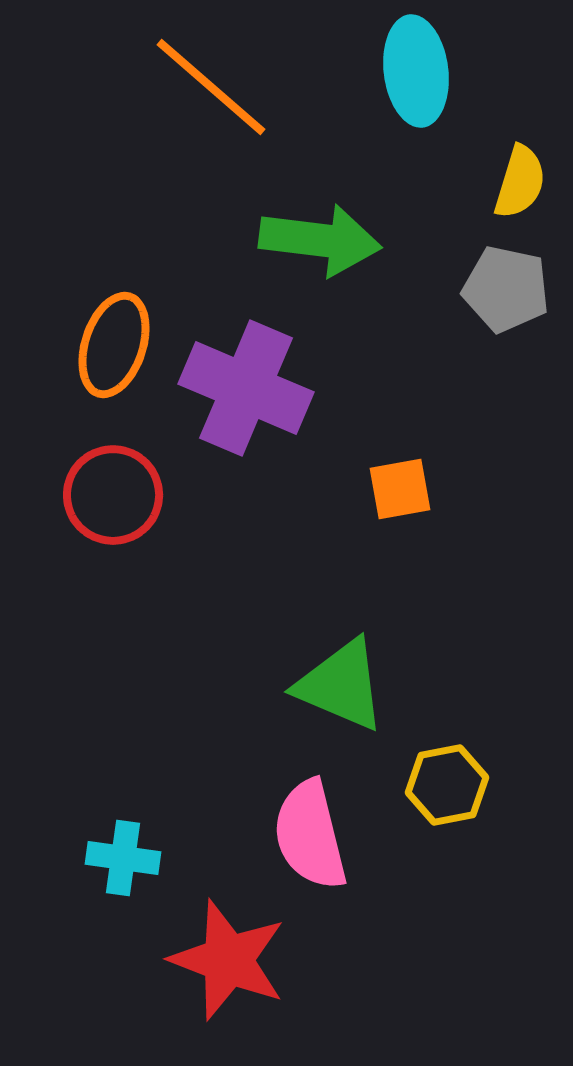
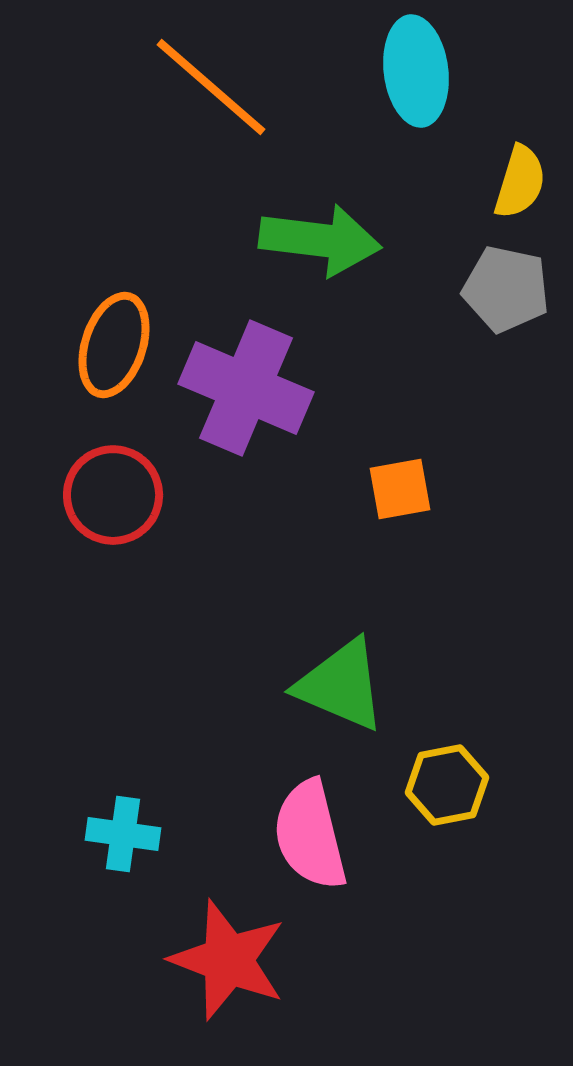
cyan cross: moved 24 px up
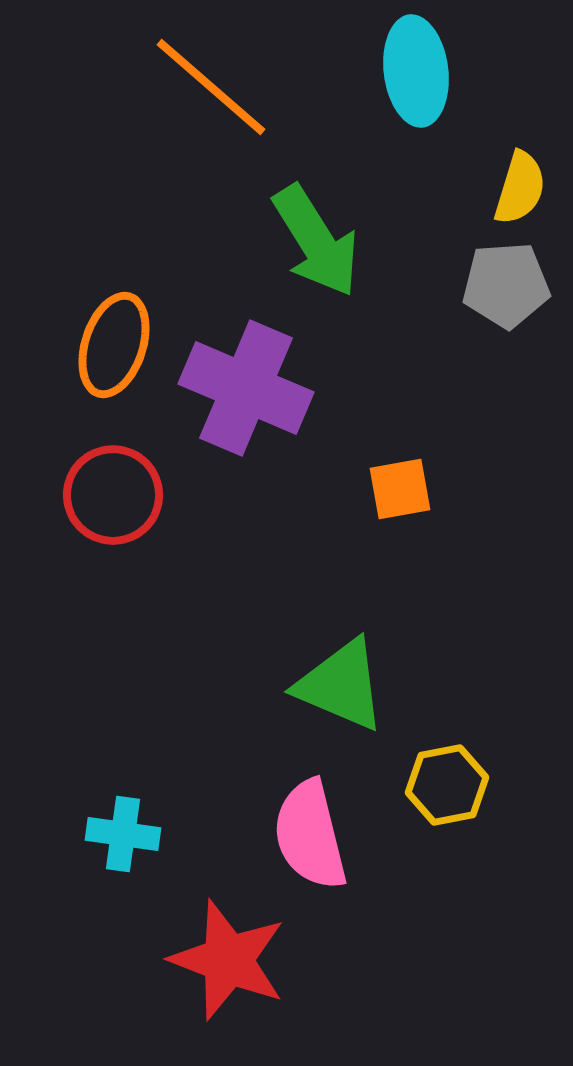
yellow semicircle: moved 6 px down
green arrow: moved 4 px left, 1 px down; rotated 51 degrees clockwise
gray pentagon: moved 4 px up; rotated 16 degrees counterclockwise
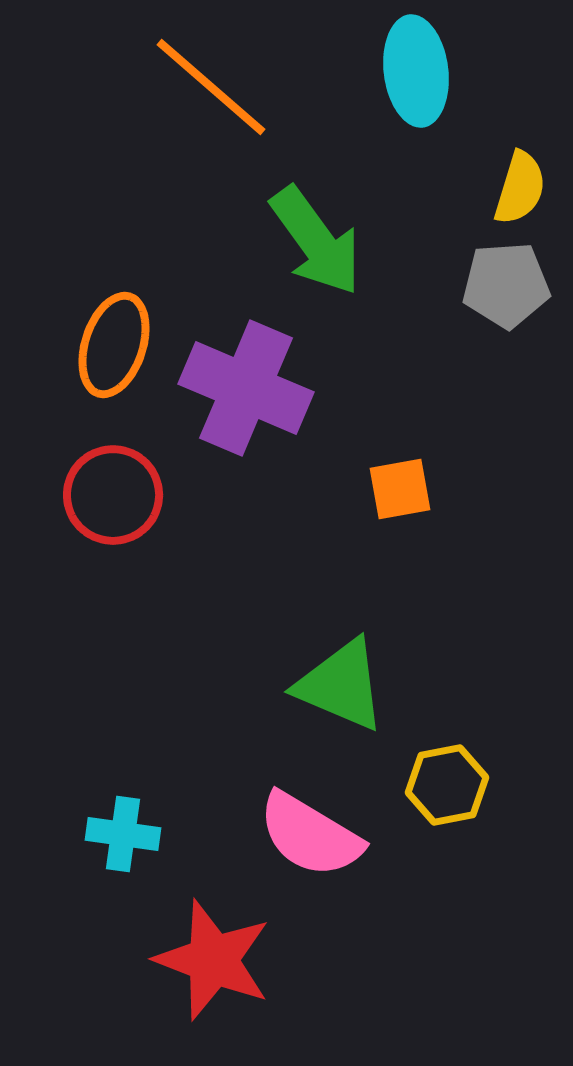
green arrow: rotated 4 degrees counterclockwise
pink semicircle: rotated 45 degrees counterclockwise
red star: moved 15 px left
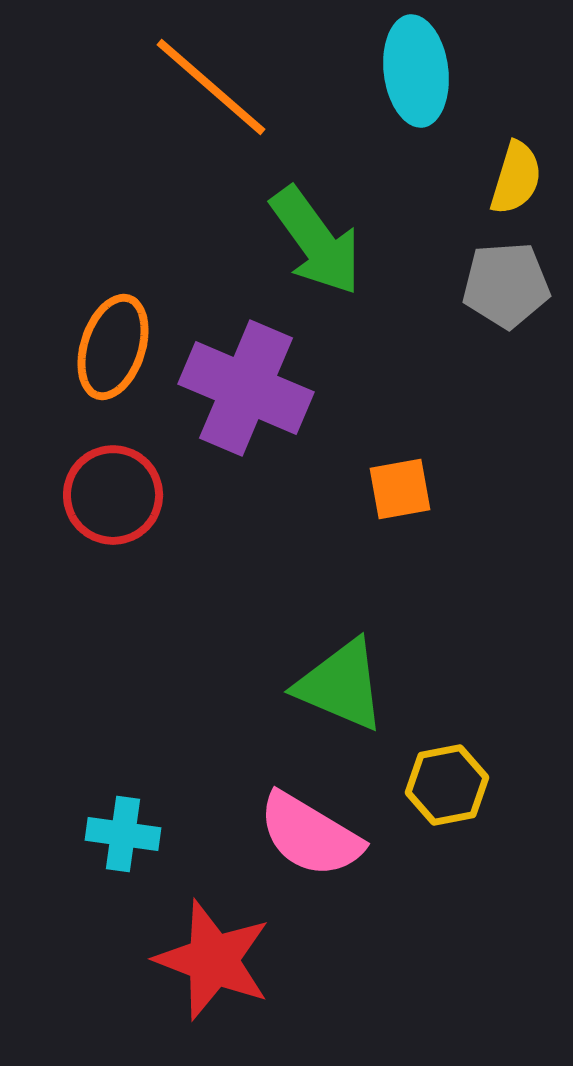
yellow semicircle: moved 4 px left, 10 px up
orange ellipse: moved 1 px left, 2 px down
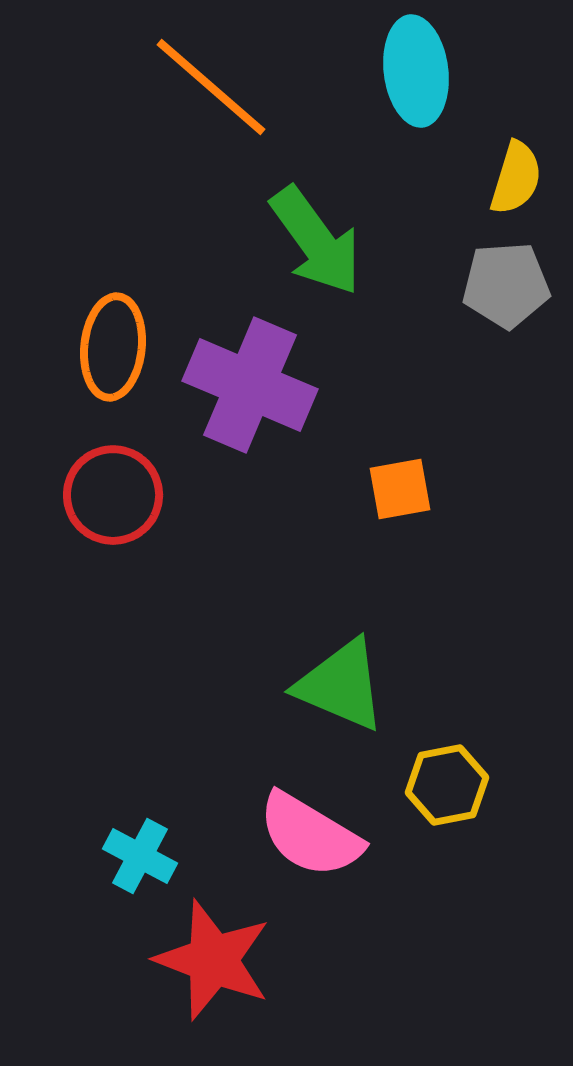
orange ellipse: rotated 12 degrees counterclockwise
purple cross: moved 4 px right, 3 px up
cyan cross: moved 17 px right, 22 px down; rotated 20 degrees clockwise
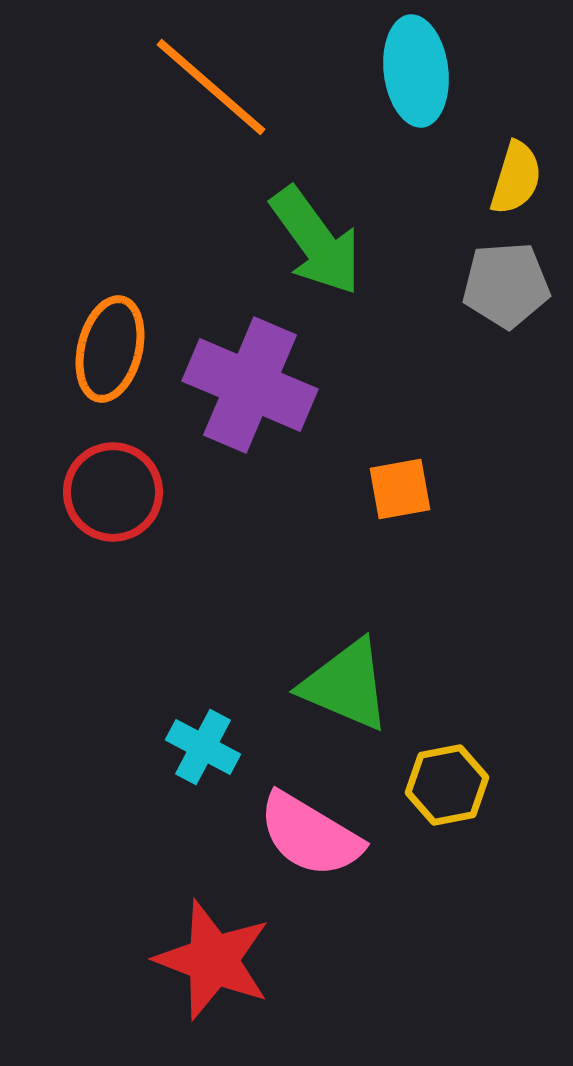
orange ellipse: moved 3 px left, 2 px down; rotated 8 degrees clockwise
red circle: moved 3 px up
green triangle: moved 5 px right
cyan cross: moved 63 px right, 109 px up
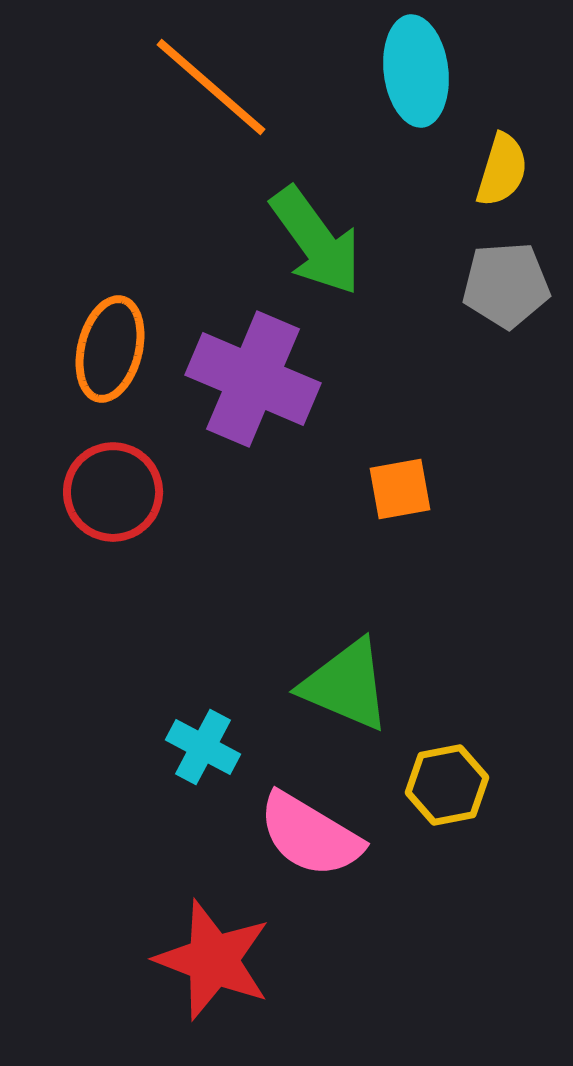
yellow semicircle: moved 14 px left, 8 px up
purple cross: moved 3 px right, 6 px up
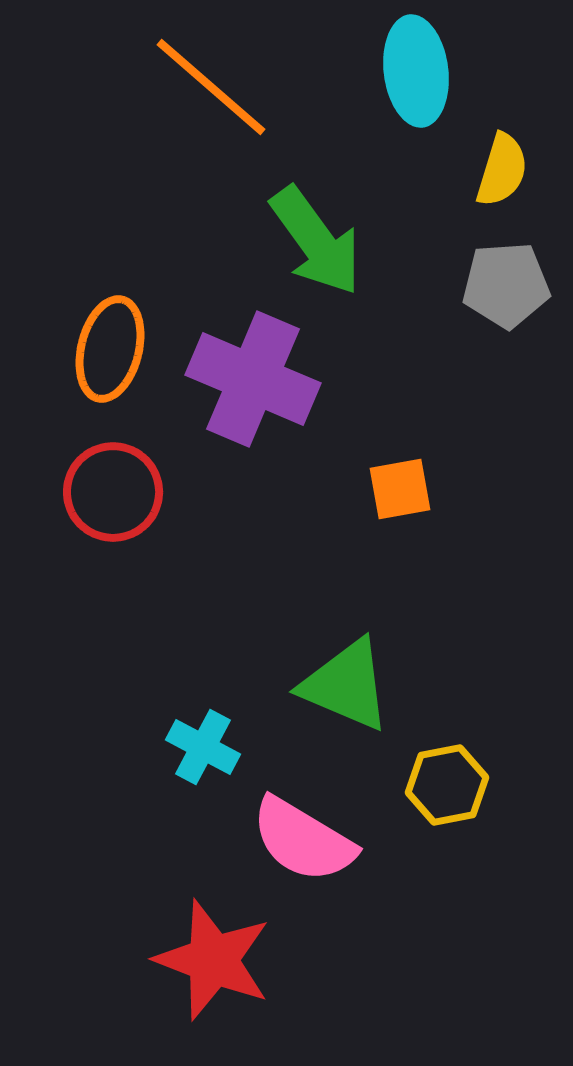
pink semicircle: moved 7 px left, 5 px down
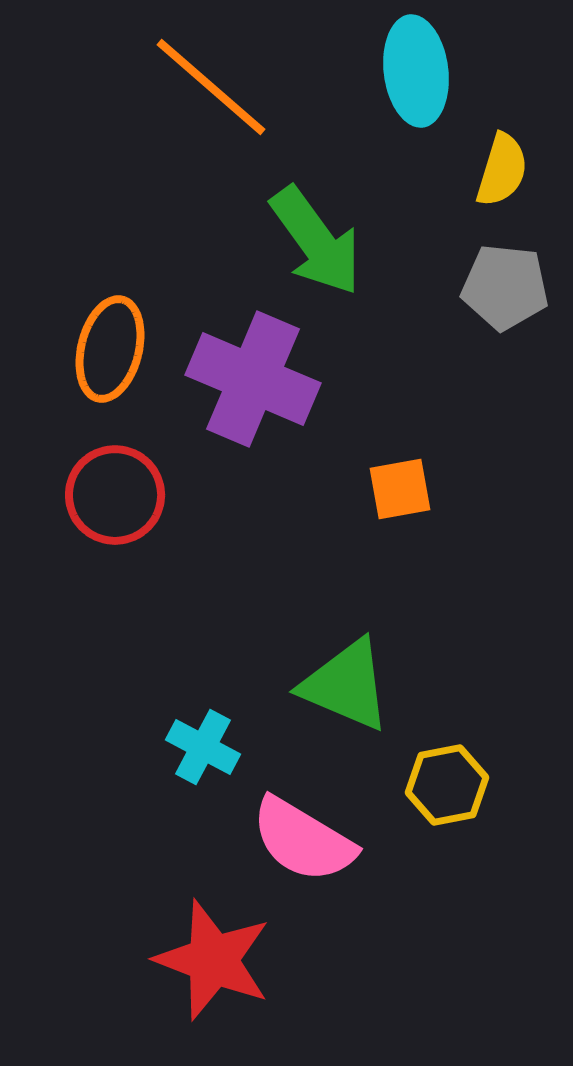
gray pentagon: moved 1 px left, 2 px down; rotated 10 degrees clockwise
red circle: moved 2 px right, 3 px down
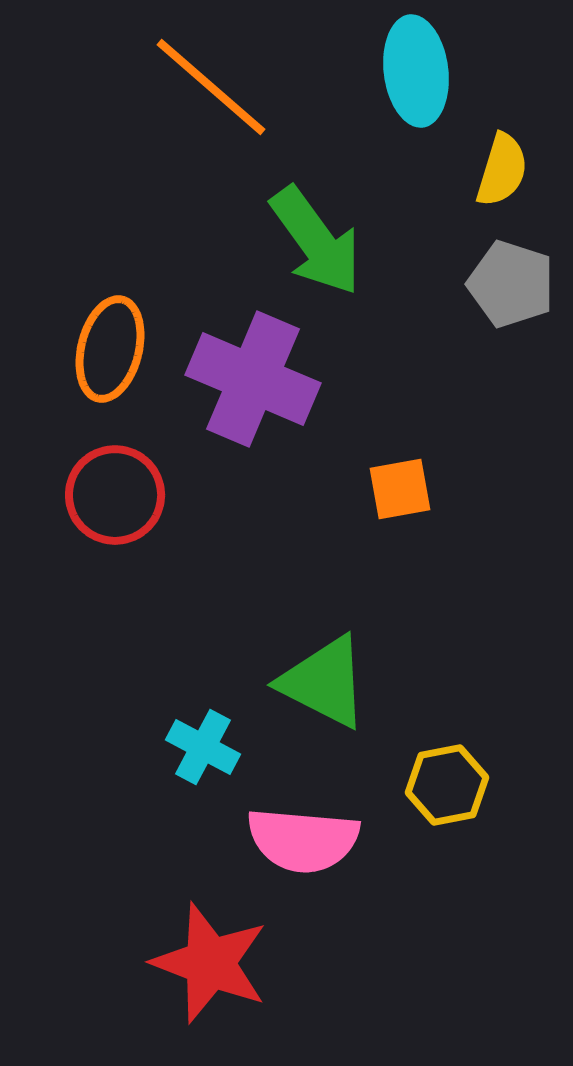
gray pentagon: moved 6 px right, 3 px up; rotated 12 degrees clockwise
green triangle: moved 22 px left, 3 px up; rotated 4 degrees clockwise
pink semicircle: rotated 26 degrees counterclockwise
red star: moved 3 px left, 3 px down
